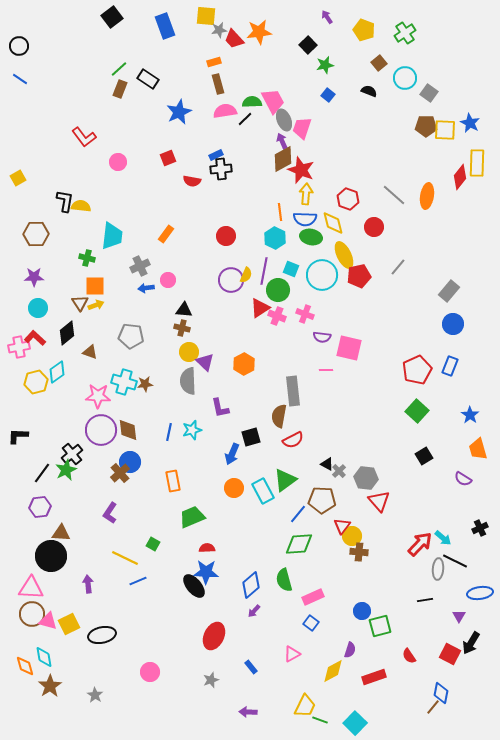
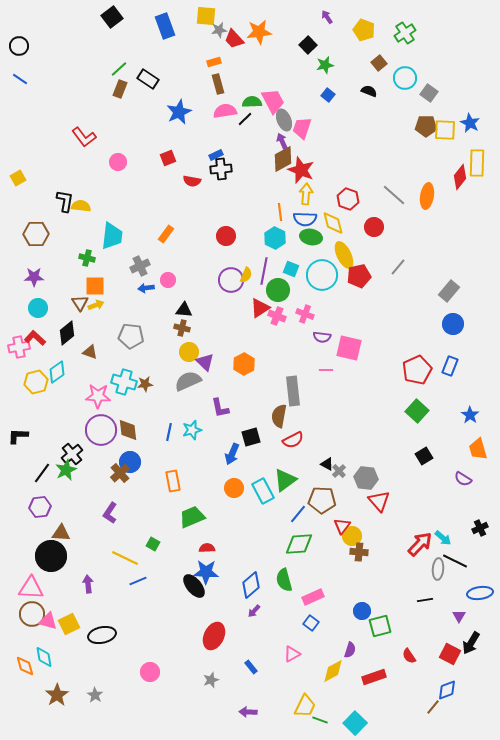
gray semicircle at (188, 381): rotated 68 degrees clockwise
brown star at (50, 686): moved 7 px right, 9 px down
blue diamond at (441, 693): moved 6 px right, 3 px up; rotated 60 degrees clockwise
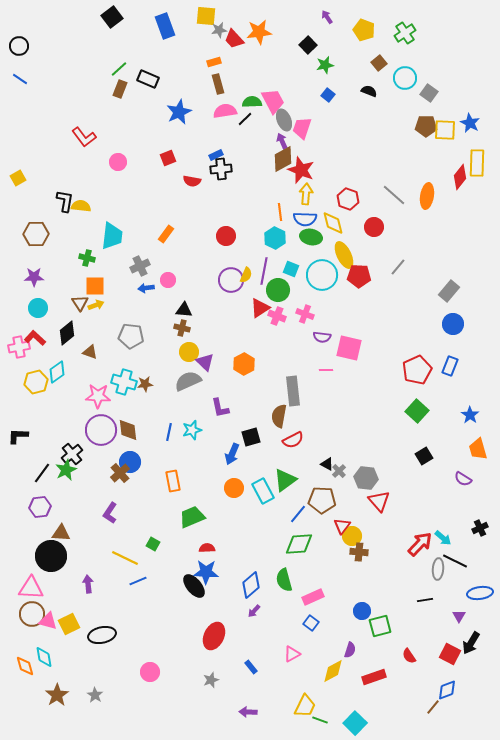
black rectangle at (148, 79): rotated 10 degrees counterclockwise
red pentagon at (359, 276): rotated 15 degrees clockwise
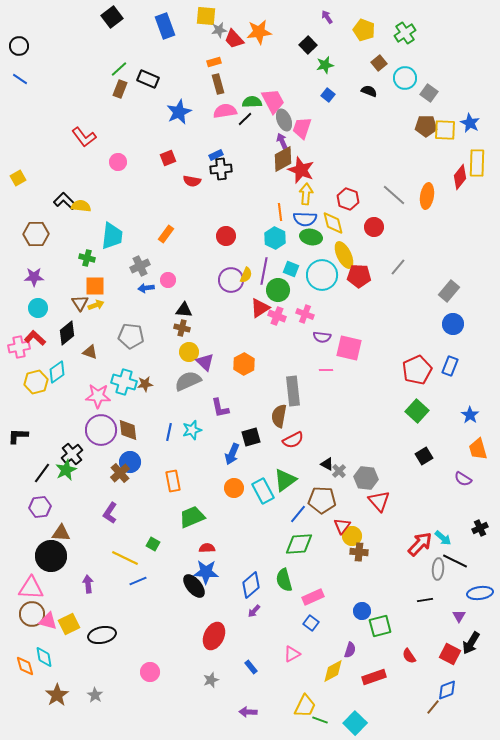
black L-shape at (65, 201): rotated 55 degrees counterclockwise
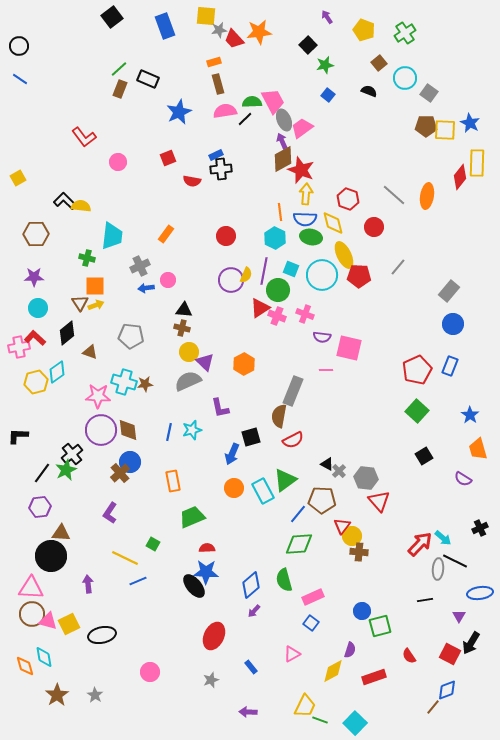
pink trapezoid at (302, 128): rotated 35 degrees clockwise
gray rectangle at (293, 391): rotated 28 degrees clockwise
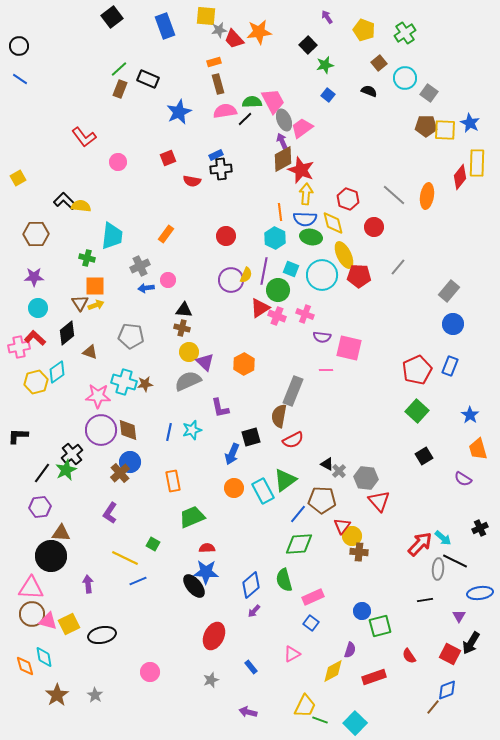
purple arrow at (248, 712): rotated 12 degrees clockwise
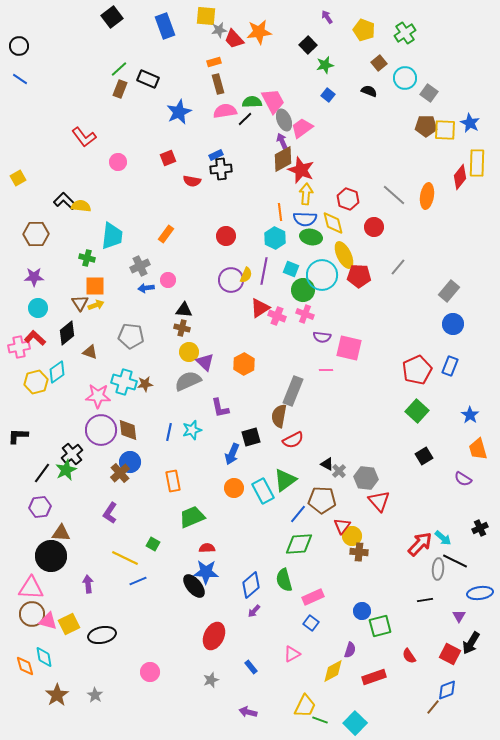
green circle at (278, 290): moved 25 px right
